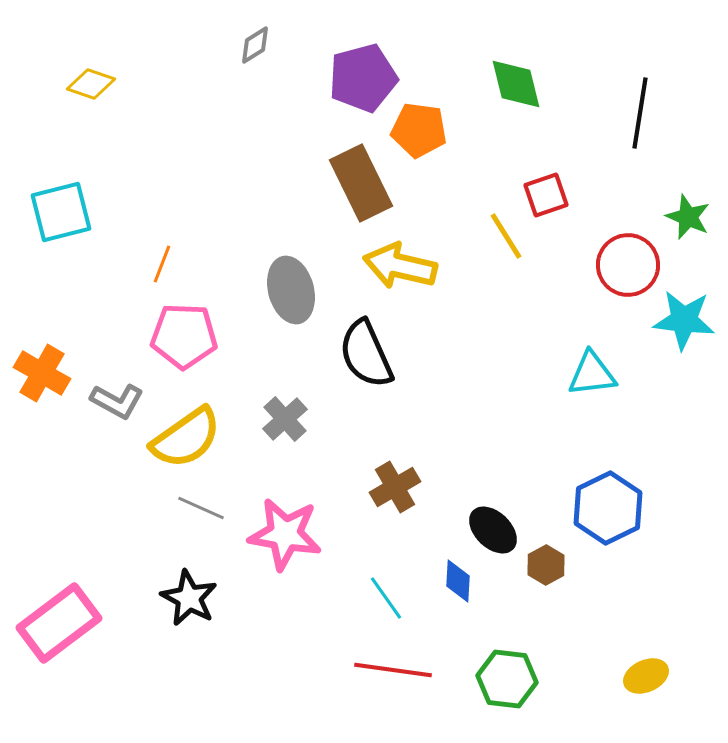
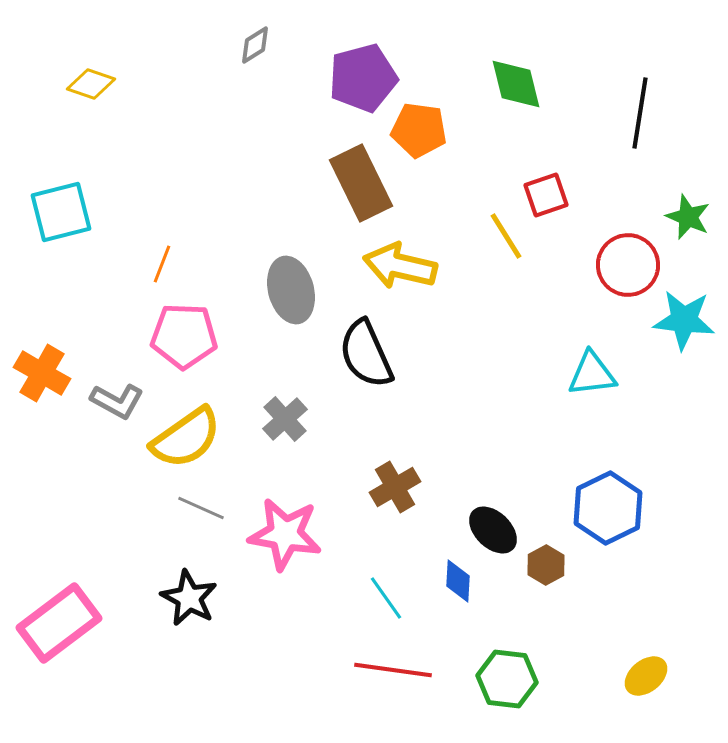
yellow ellipse: rotated 15 degrees counterclockwise
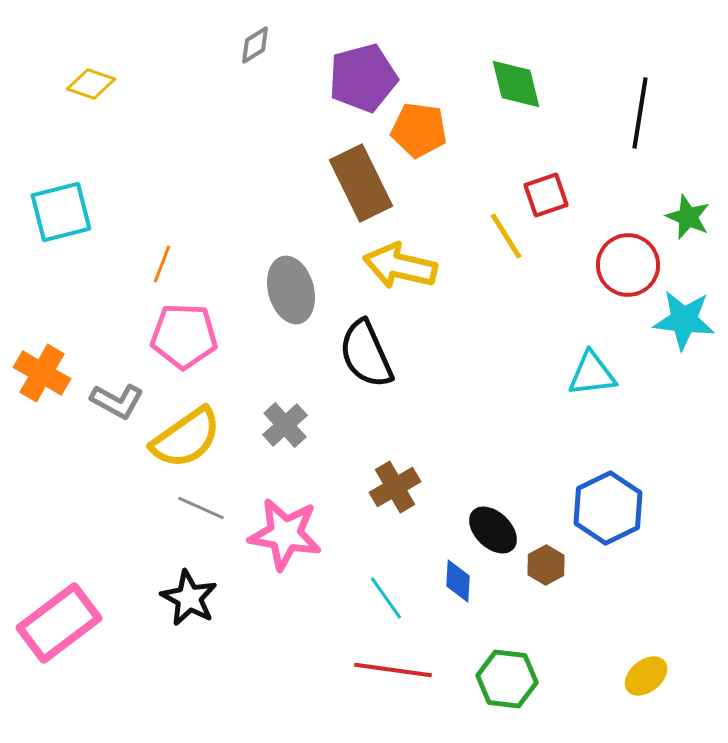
gray cross: moved 6 px down
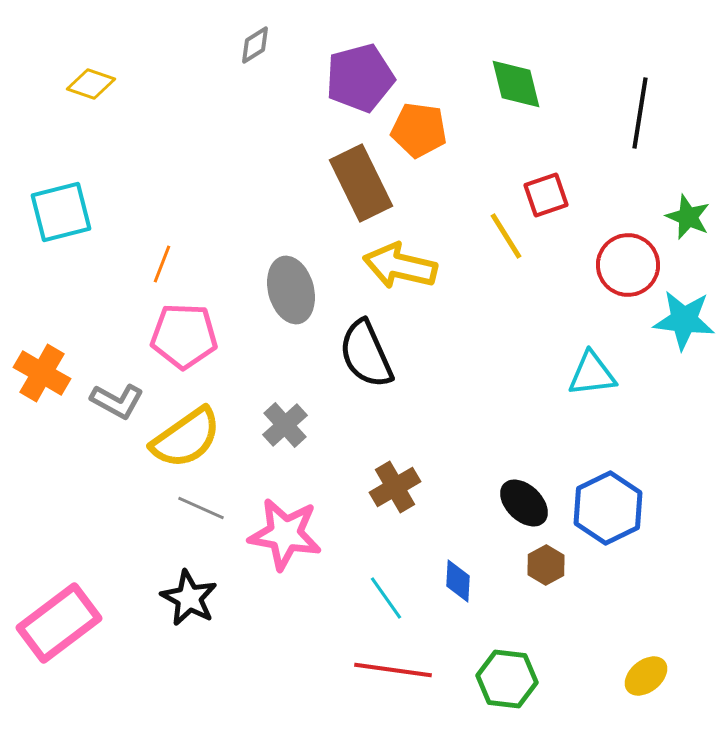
purple pentagon: moved 3 px left
black ellipse: moved 31 px right, 27 px up
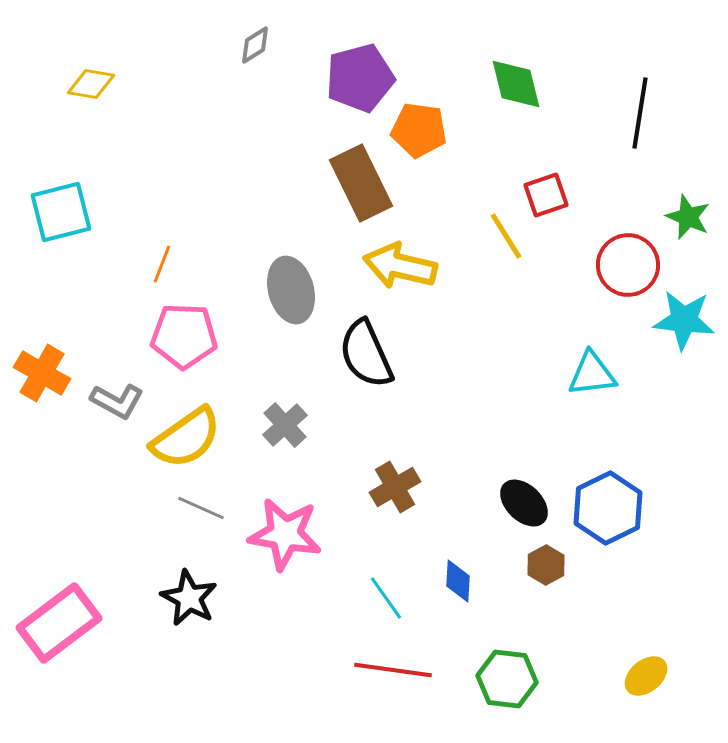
yellow diamond: rotated 9 degrees counterclockwise
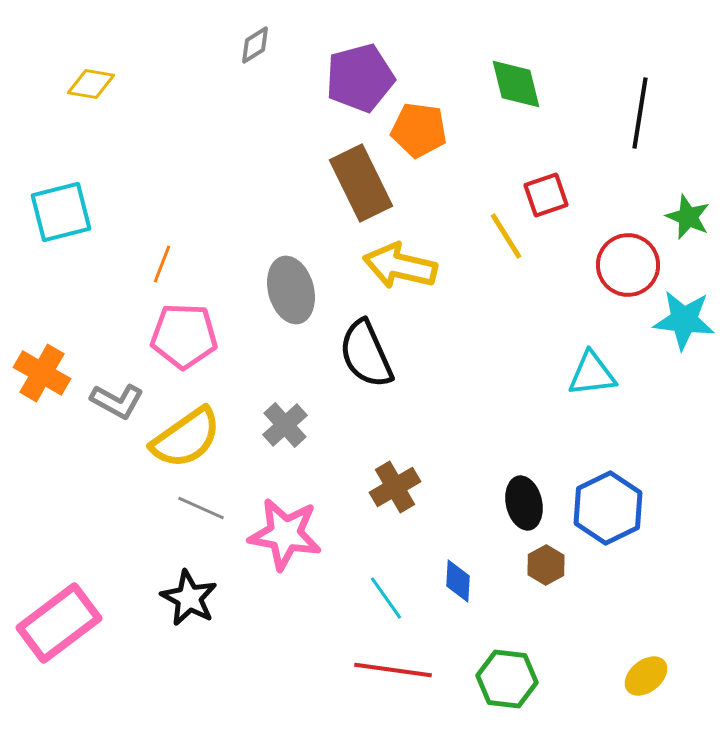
black ellipse: rotated 33 degrees clockwise
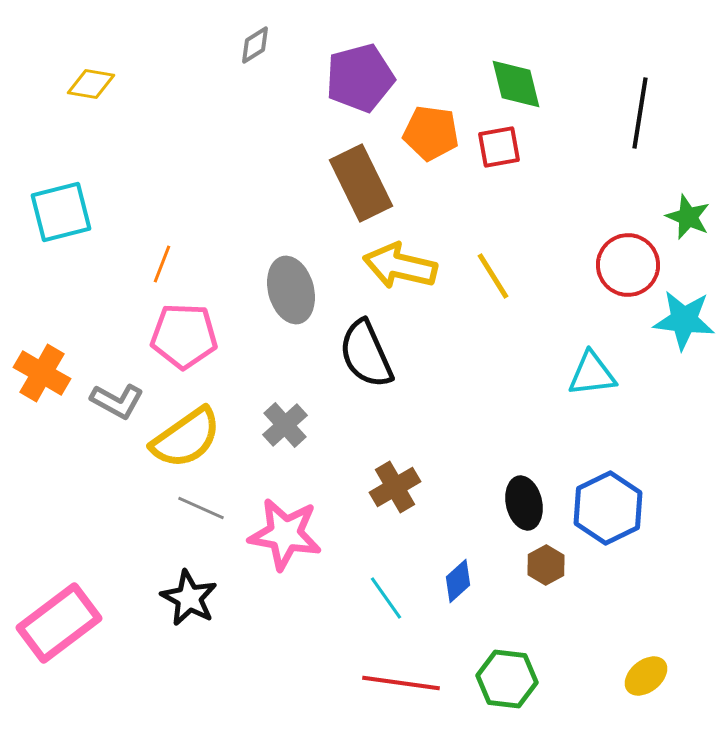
orange pentagon: moved 12 px right, 3 px down
red square: moved 47 px left, 48 px up; rotated 9 degrees clockwise
yellow line: moved 13 px left, 40 px down
blue diamond: rotated 45 degrees clockwise
red line: moved 8 px right, 13 px down
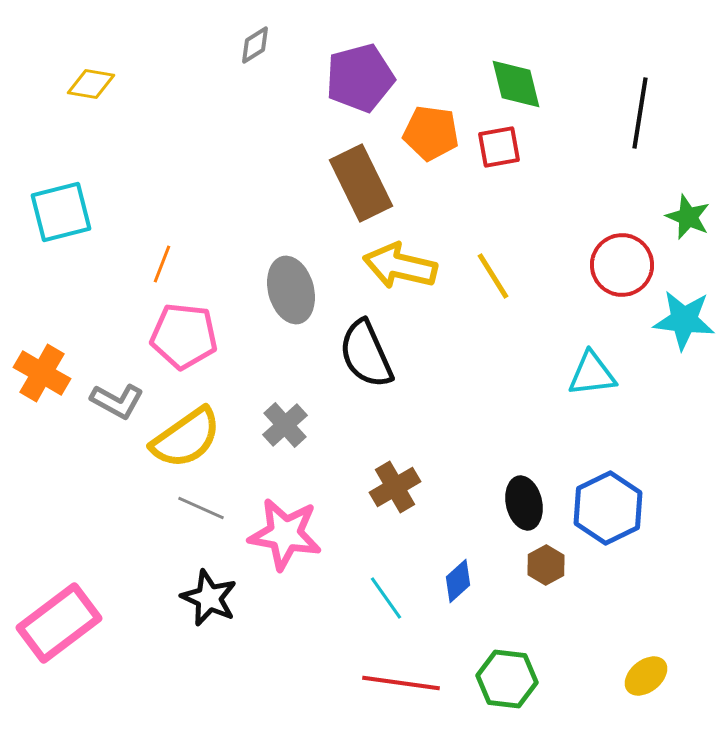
red circle: moved 6 px left
pink pentagon: rotated 4 degrees clockwise
black star: moved 20 px right; rotated 4 degrees counterclockwise
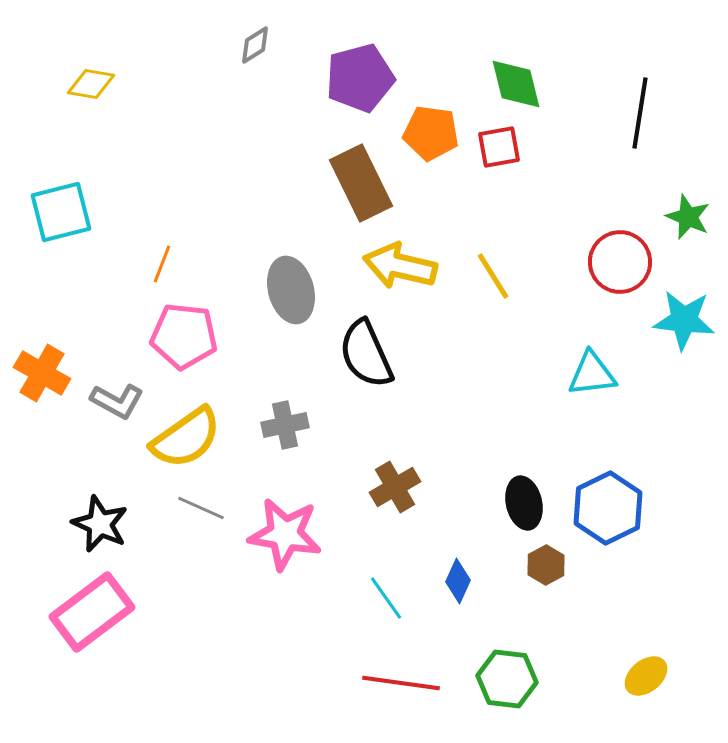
red circle: moved 2 px left, 3 px up
gray cross: rotated 30 degrees clockwise
blue diamond: rotated 24 degrees counterclockwise
black star: moved 109 px left, 74 px up
pink rectangle: moved 33 px right, 11 px up
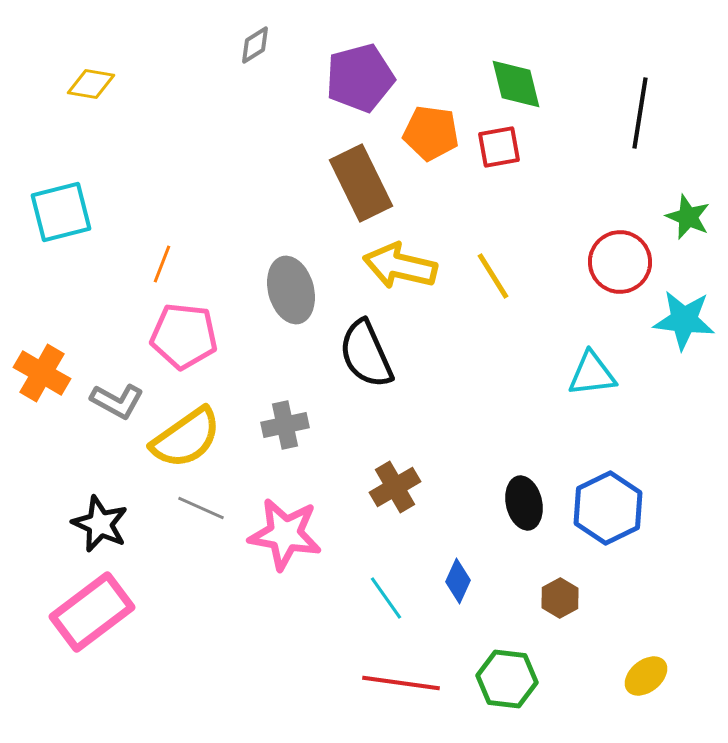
brown hexagon: moved 14 px right, 33 px down
